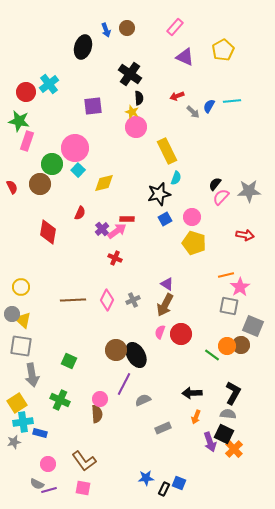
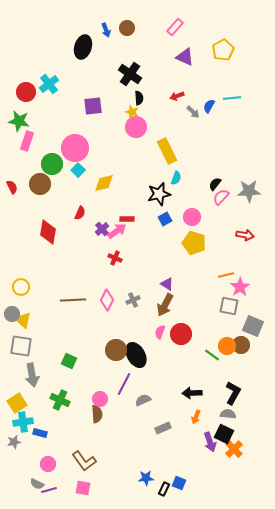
cyan line at (232, 101): moved 3 px up
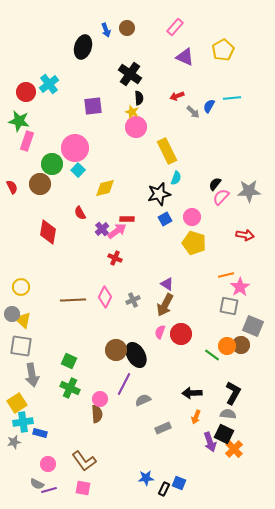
yellow diamond at (104, 183): moved 1 px right, 5 px down
red semicircle at (80, 213): rotated 128 degrees clockwise
pink diamond at (107, 300): moved 2 px left, 3 px up
green cross at (60, 400): moved 10 px right, 12 px up
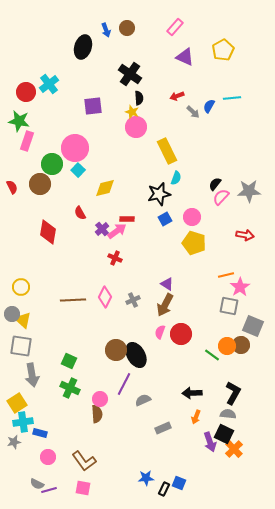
pink circle at (48, 464): moved 7 px up
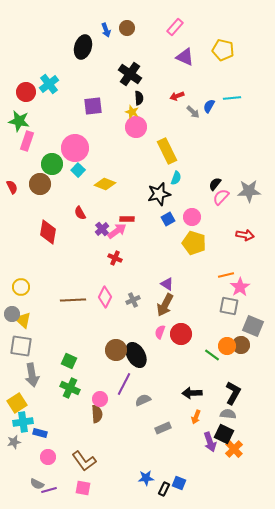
yellow pentagon at (223, 50): rotated 30 degrees counterclockwise
yellow diamond at (105, 188): moved 4 px up; rotated 35 degrees clockwise
blue square at (165, 219): moved 3 px right
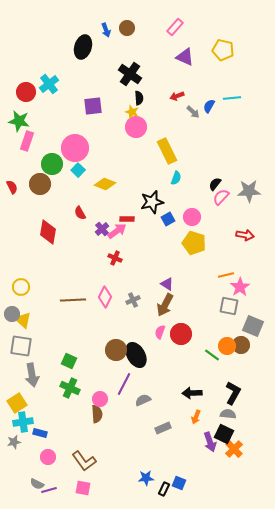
black star at (159, 194): moved 7 px left, 8 px down
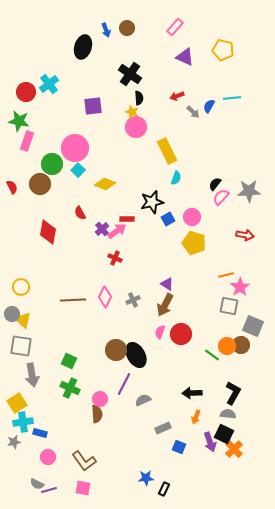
blue square at (179, 483): moved 36 px up
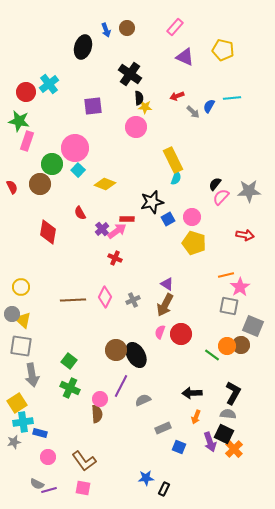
yellow star at (132, 112): moved 13 px right, 5 px up; rotated 16 degrees counterclockwise
yellow rectangle at (167, 151): moved 6 px right, 9 px down
green square at (69, 361): rotated 14 degrees clockwise
purple line at (124, 384): moved 3 px left, 2 px down
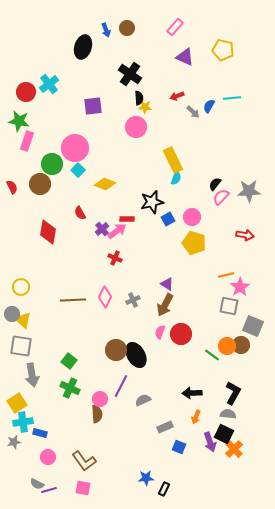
gray rectangle at (163, 428): moved 2 px right, 1 px up
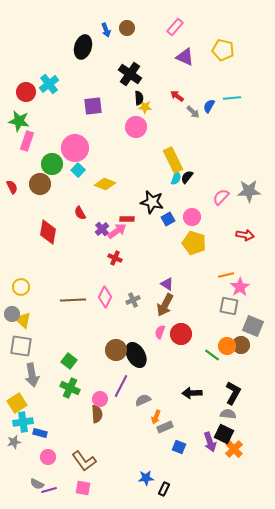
red arrow at (177, 96): rotated 56 degrees clockwise
black semicircle at (215, 184): moved 28 px left, 7 px up
black star at (152, 202): rotated 25 degrees clockwise
orange arrow at (196, 417): moved 40 px left
